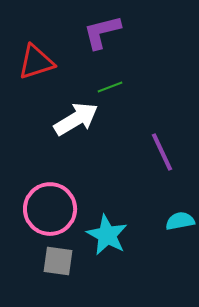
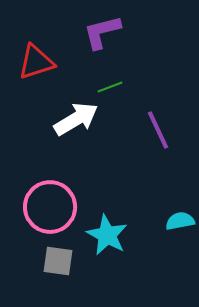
purple line: moved 4 px left, 22 px up
pink circle: moved 2 px up
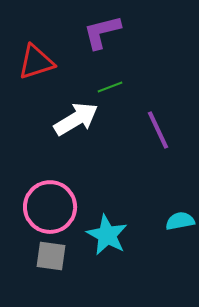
gray square: moved 7 px left, 5 px up
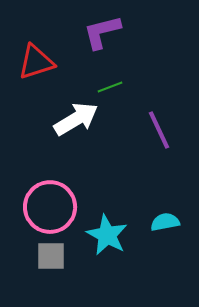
purple line: moved 1 px right
cyan semicircle: moved 15 px left, 1 px down
gray square: rotated 8 degrees counterclockwise
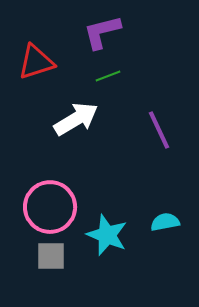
green line: moved 2 px left, 11 px up
cyan star: rotated 6 degrees counterclockwise
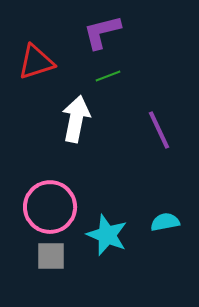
white arrow: rotated 48 degrees counterclockwise
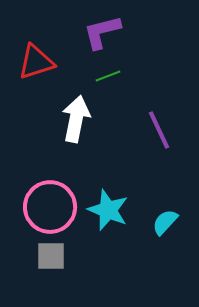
cyan semicircle: rotated 36 degrees counterclockwise
cyan star: moved 1 px right, 25 px up
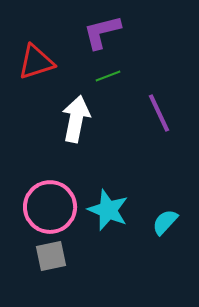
purple line: moved 17 px up
gray square: rotated 12 degrees counterclockwise
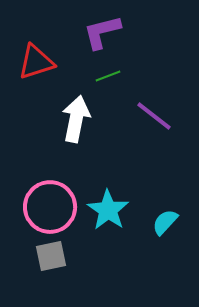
purple line: moved 5 px left, 3 px down; rotated 27 degrees counterclockwise
cyan star: rotated 12 degrees clockwise
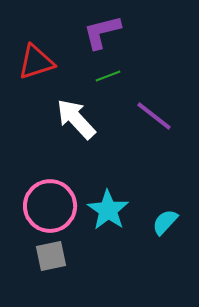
white arrow: rotated 54 degrees counterclockwise
pink circle: moved 1 px up
